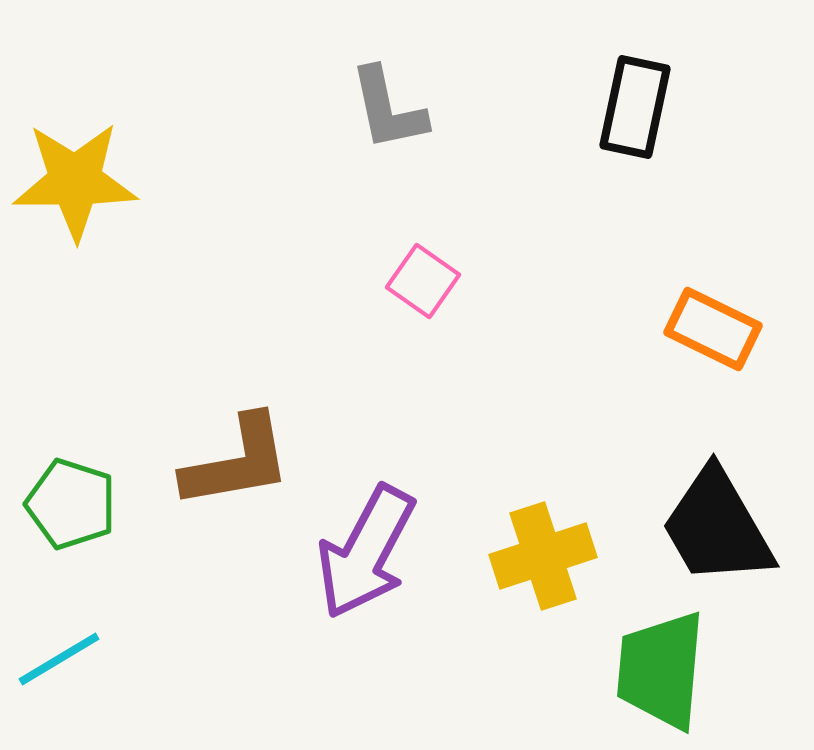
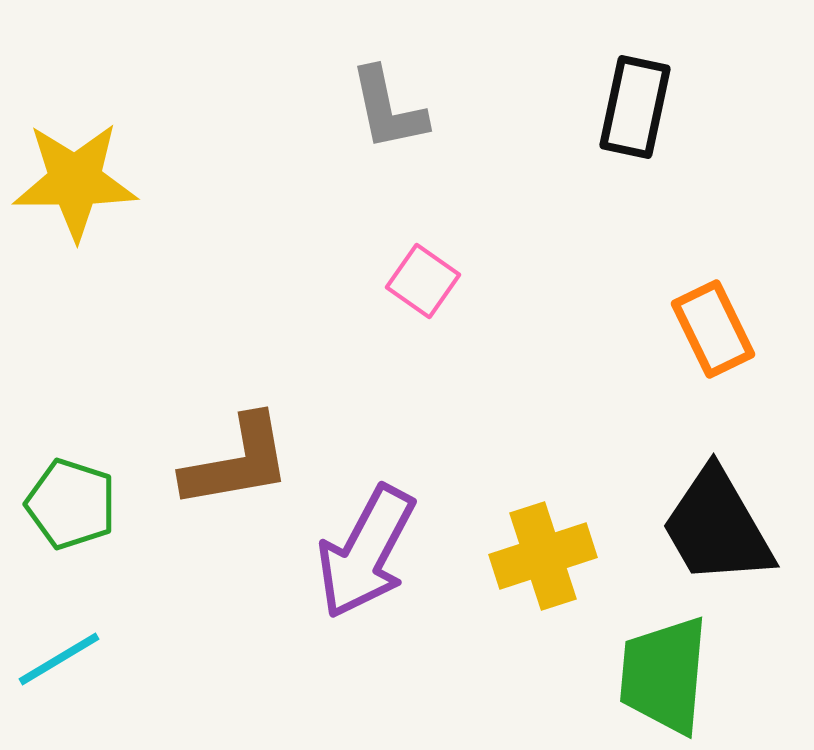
orange rectangle: rotated 38 degrees clockwise
green trapezoid: moved 3 px right, 5 px down
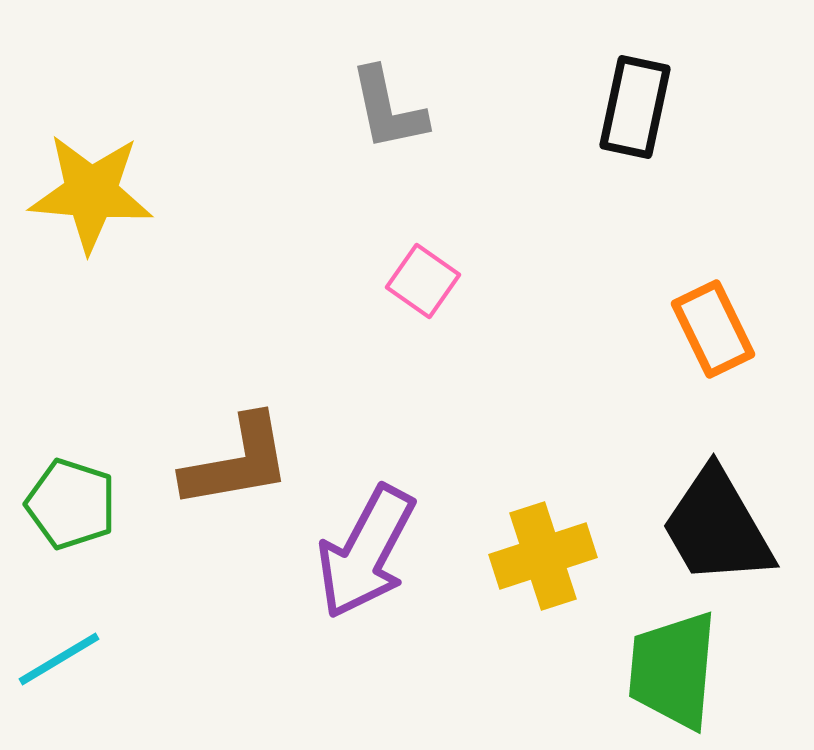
yellow star: moved 16 px right, 12 px down; rotated 5 degrees clockwise
green trapezoid: moved 9 px right, 5 px up
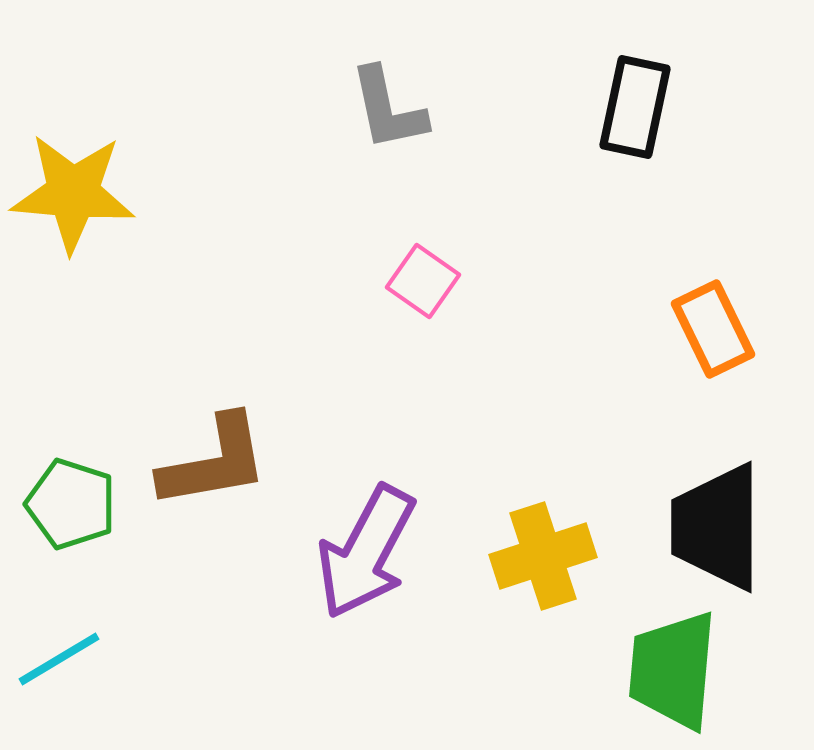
yellow star: moved 18 px left
brown L-shape: moved 23 px left
black trapezoid: rotated 30 degrees clockwise
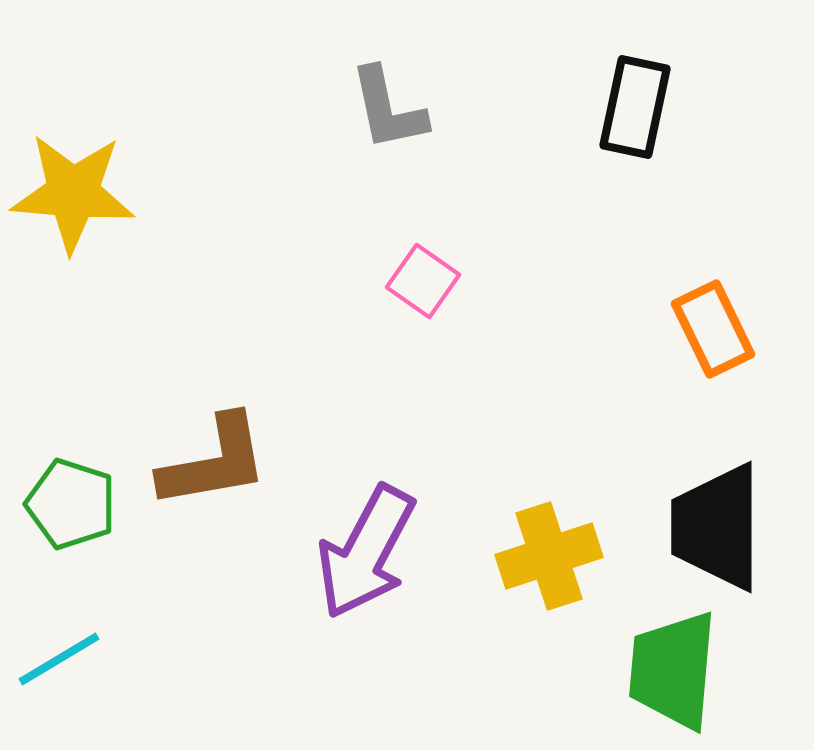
yellow cross: moved 6 px right
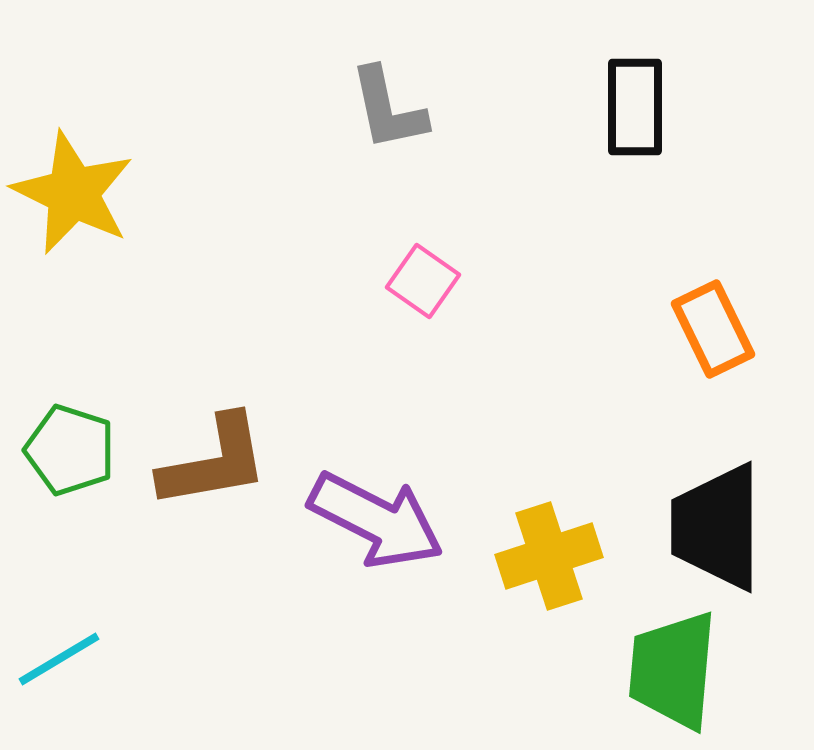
black rectangle: rotated 12 degrees counterclockwise
yellow star: rotated 21 degrees clockwise
green pentagon: moved 1 px left, 54 px up
purple arrow: moved 10 px right, 32 px up; rotated 91 degrees counterclockwise
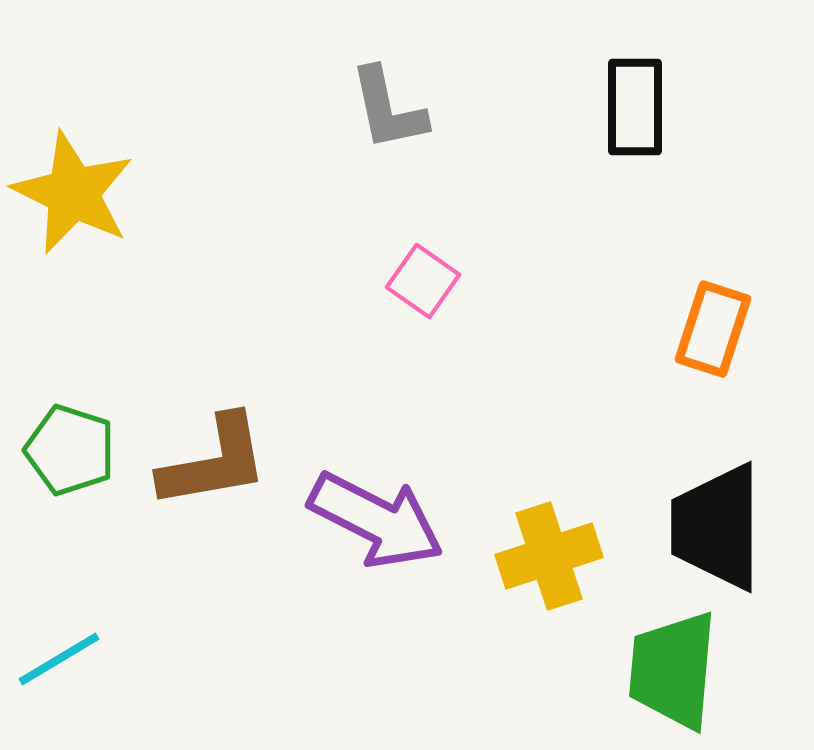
orange rectangle: rotated 44 degrees clockwise
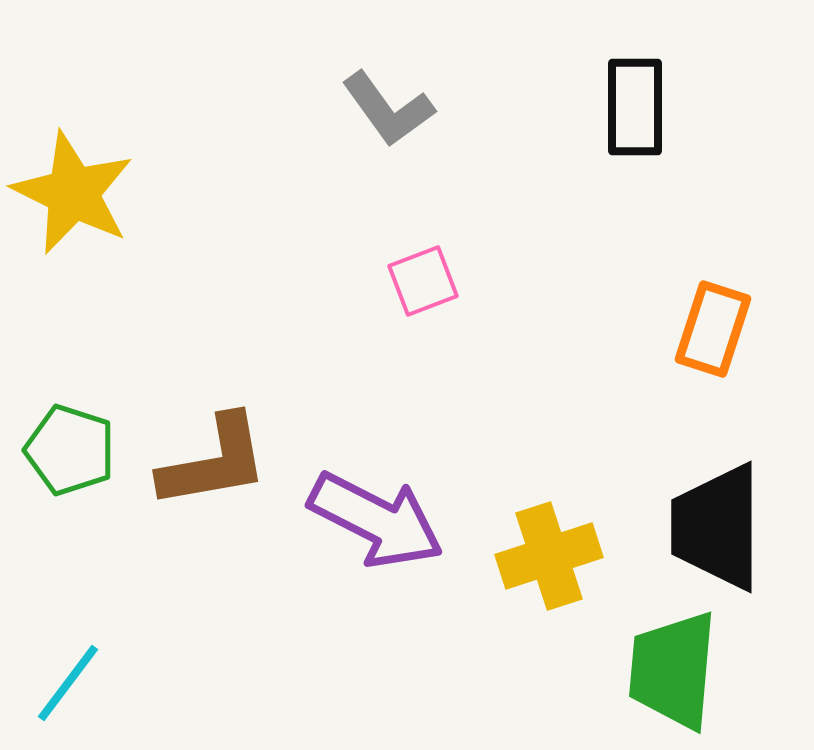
gray L-shape: rotated 24 degrees counterclockwise
pink square: rotated 34 degrees clockwise
cyan line: moved 9 px right, 24 px down; rotated 22 degrees counterclockwise
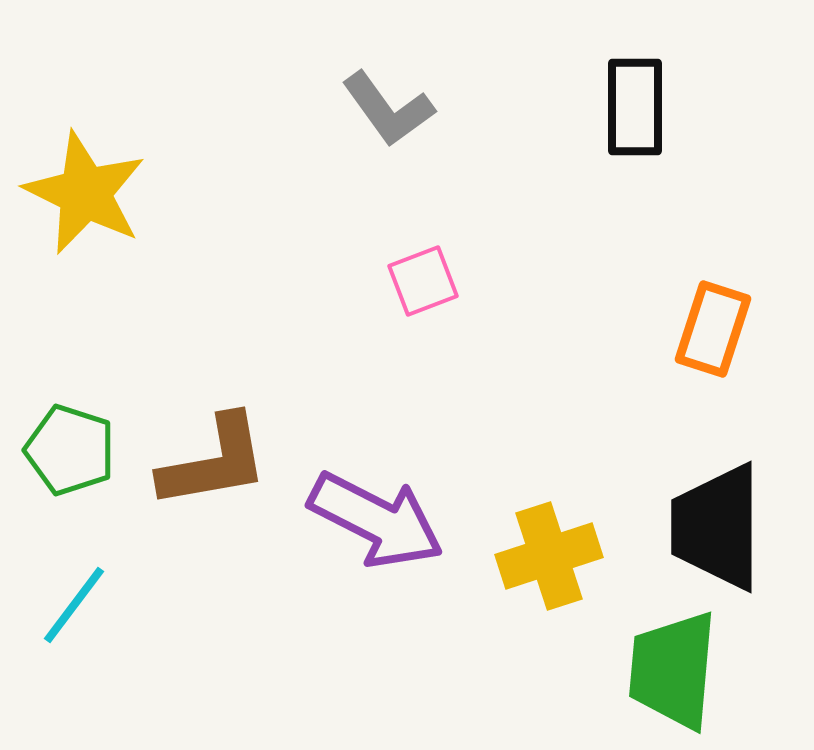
yellow star: moved 12 px right
cyan line: moved 6 px right, 78 px up
